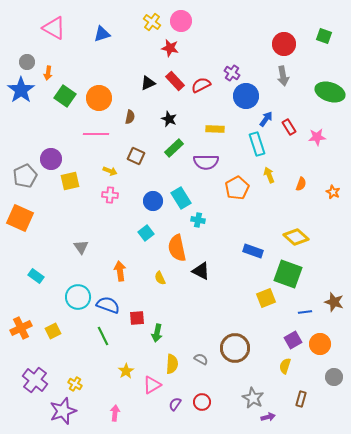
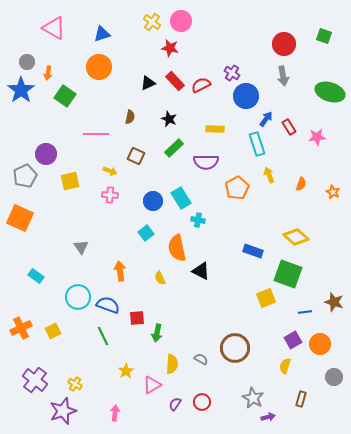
orange circle at (99, 98): moved 31 px up
purple circle at (51, 159): moved 5 px left, 5 px up
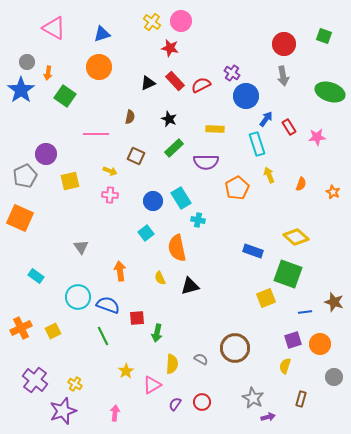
black triangle at (201, 271): moved 11 px left, 15 px down; rotated 42 degrees counterclockwise
purple square at (293, 340): rotated 12 degrees clockwise
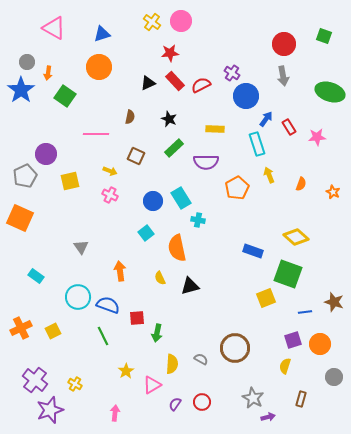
red star at (170, 48): moved 5 px down; rotated 18 degrees counterclockwise
pink cross at (110, 195): rotated 21 degrees clockwise
purple star at (63, 411): moved 13 px left, 1 px up
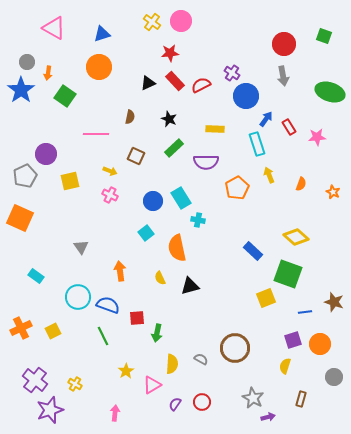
blue rectangle at (253, 251): rotated 24 degrees clockwise
